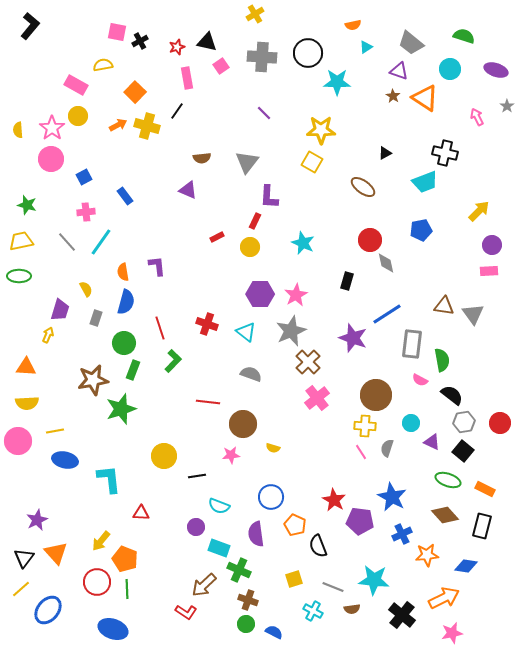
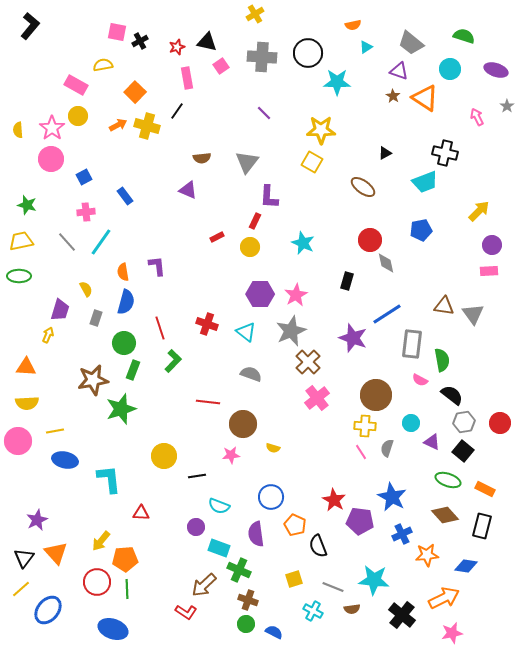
orange pentagon at (125, 559): rotated 25 degrees counterclockwise
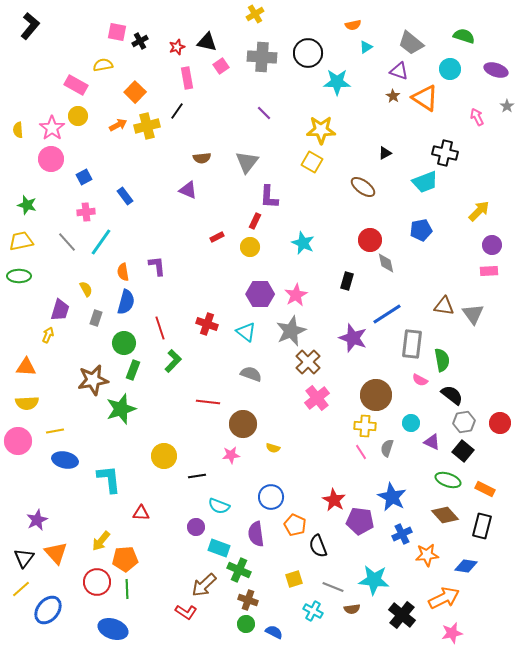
yellow cross at (147, 126): rotated 30 degrees counterclockwise
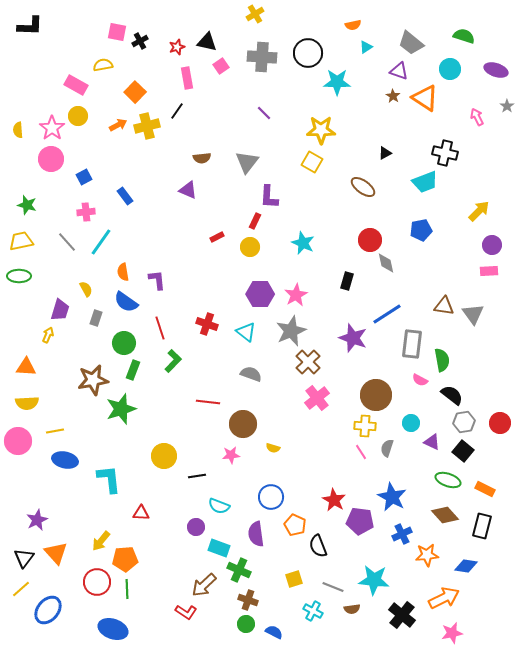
black L-shape at (30, 26): rotated 52 degrees clockwise
purple L-shape at (157, 266): moved 14 px down
blue semicircle at (126, 302): rotated 110 degrees clockwise
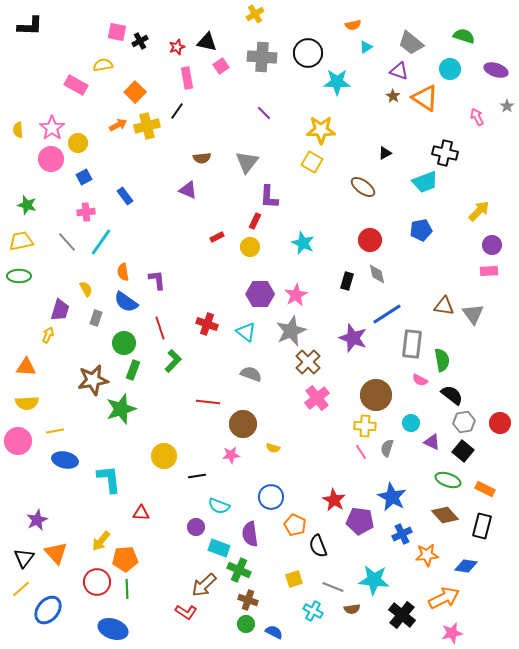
yellow circle at (78, 116): moved 27 px down
gray diamond at (386, 263): moved 9 px left, 11 px down
purple semicircle at (256, 534): moved 6 px left
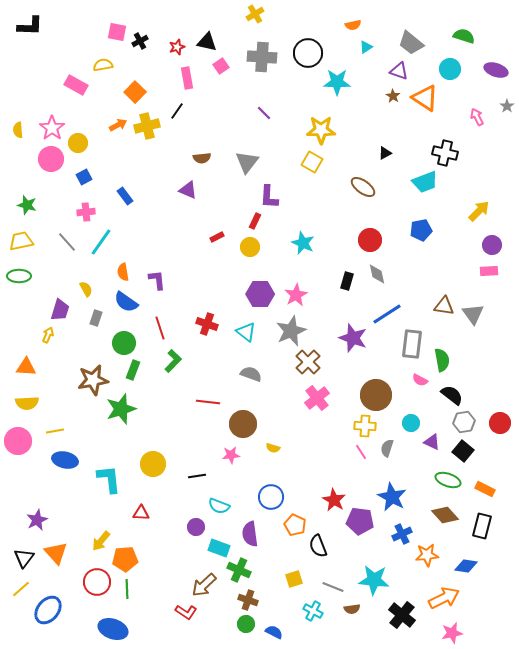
yellow circle at (164, 456): moved 11 px left, 8 px down
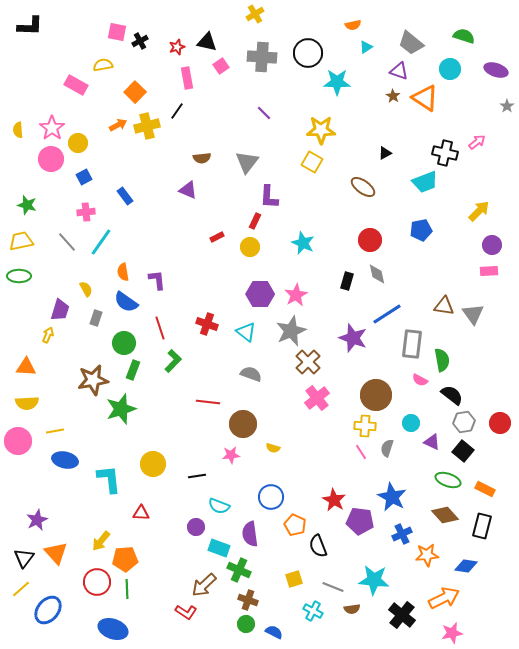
pink arrow at (477, 117): moved 25 px down; rotated 78 degrees clockwise
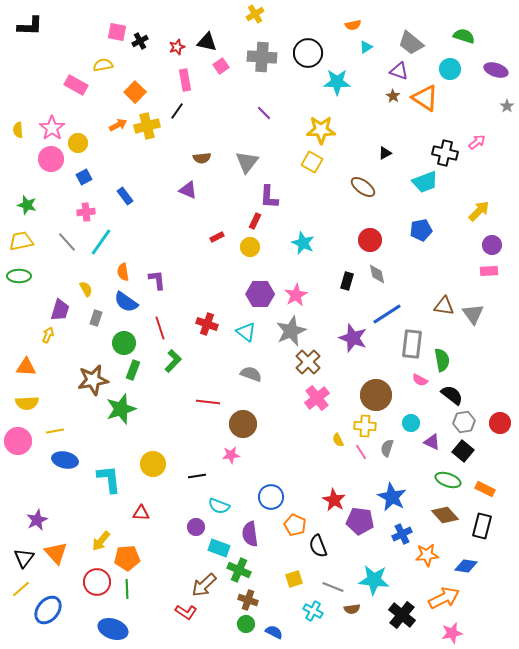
pink rectangle at (187, 78): moved 2 px left, 2 px down
yellow semicircle at (273, 448): moved 65 px right, 8 px up; rotated 48 degrees clockwise
orange pentagon at (125, 559): moved 2 px right, 1 px up
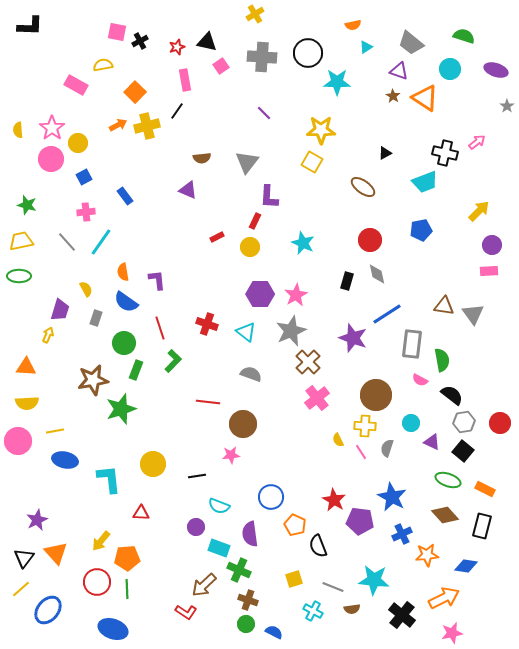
green rectangle at (133, 370): moved 3 px right
